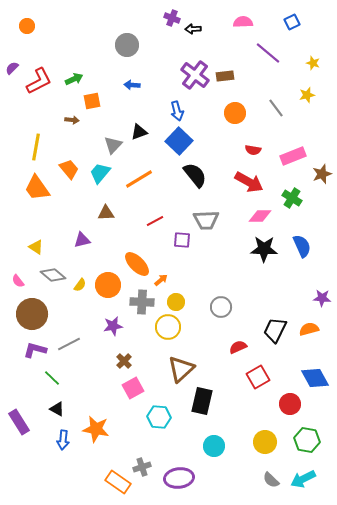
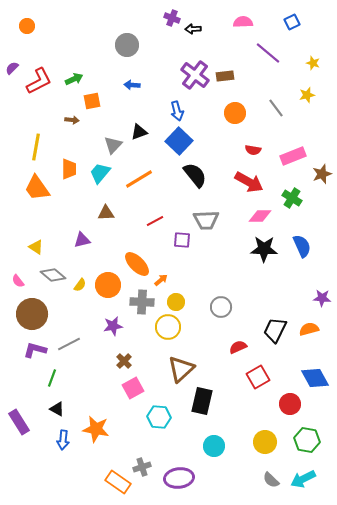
orange trapezoid at (69, 169): rotated 40 degrees clockwise
green line at (52, 378): rotated 66 degrees clockwise
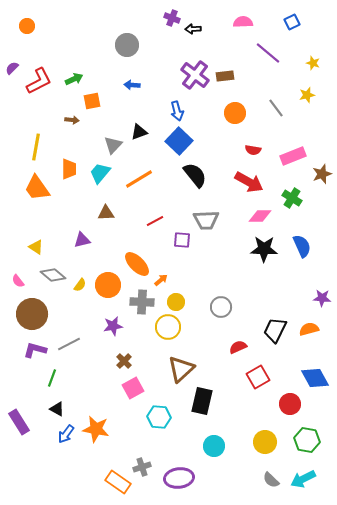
blue arrow at (63, 440): moved 3 px right, 6 px up; rotated 30 degrees clockwise
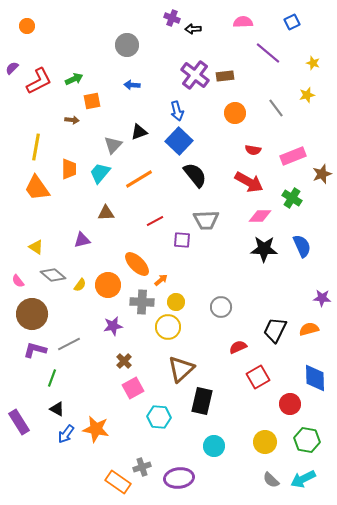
blue diamond at (315, 378): rotated 28 degrees clockwise
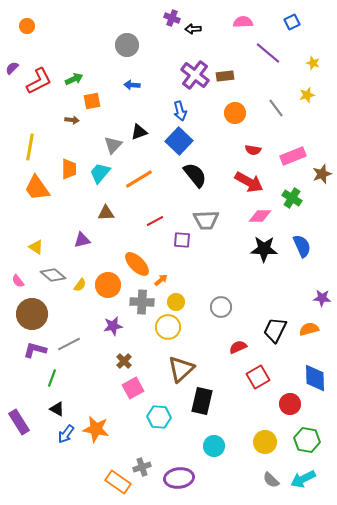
blue arrow at (177, 111): moved 3 px right
yellow line at (36, 147): moved 6 px left
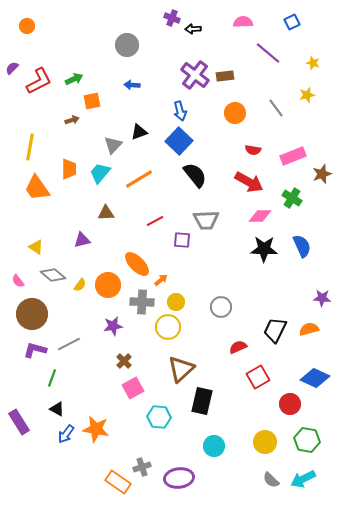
brown arrow at (72, 120): rotated 24 degrees counterclockwise
blue diamond at (315, 378): rotated 64 degrees counterclockwise
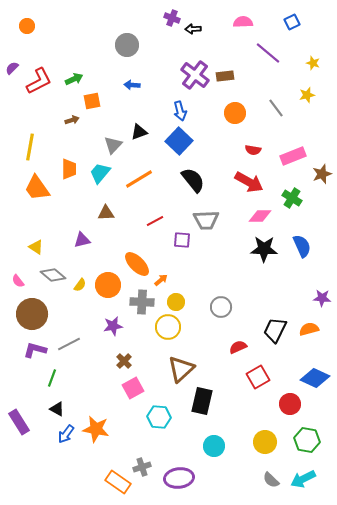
black semicircle at (195, 175): moved 2 px left, 5 px down
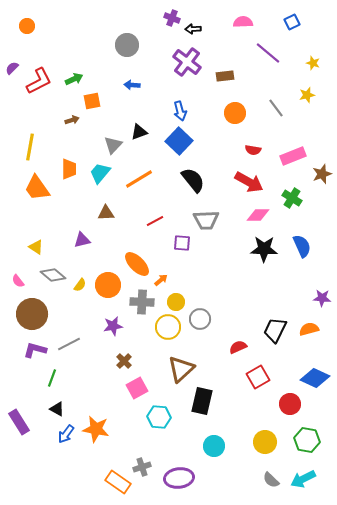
purple cross at (195, 75): moved 8 px left, 13 px up
pink diamond at (260, 216): moved 2 px left, 1 px up
purple square at (182, 240): moved 3 px down
gray circle at (221, 307): moved 21 px left, 12 px down
pink square at (133, 388): moved 4 px right
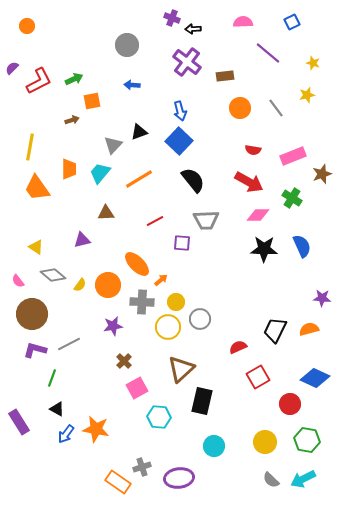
orange circle at (235, 113): moved 5 px right, 5 px up
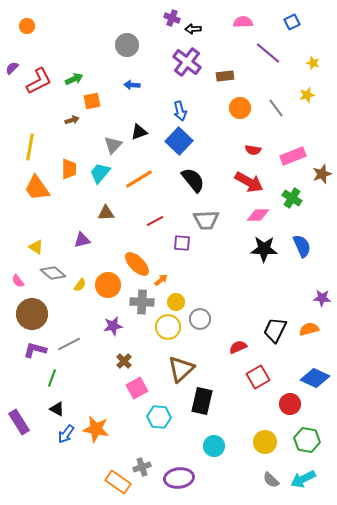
gray diamond at (53, 275): moved 2 px up
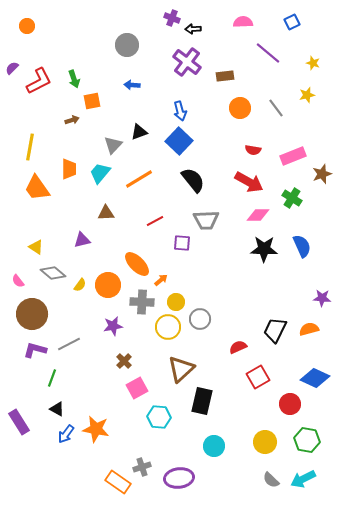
green arrow at (74, 79): rotated 96 degrees clockwise
